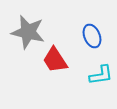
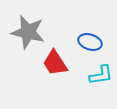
blue ellipse: moved 2 px left, 6 px down; rotated 50 degrees counterclockwise
red trapezoid: moved 3 px down
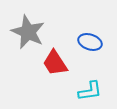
gray star: rotated 12 degrees clockwise
cyan L-shape: moved 11 px left, 16 px down
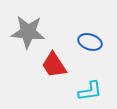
gray star: rotated 20 degrees counterclockwise
red trapezoid: moved 1 px left, 2 px down
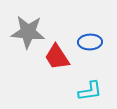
blue ellipse: rotated 20 degrees counterclockwise
red trapezoid: moved 3 px right, 8 px up
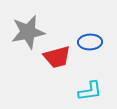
gray star: rotated 16 degrees counterclockwise
red trapezoid: rotated 72 degrees counterclockwise
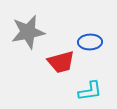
red trapezoid: moved 4 px right, 5 px down
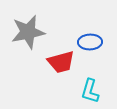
cyan L-shape: rotated 115 degrees clockwise
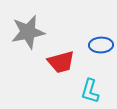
blue ellipse: moved 11 px right, 3 px down
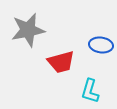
gray star: moved 2 px up
blue ellipse: rotated 10 degrees clockwise
